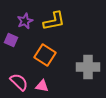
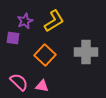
yellow L-shape: rotated 20 degrees counterclockwise
purple square: moved 2 px right, 2 px up; rotated 16 degrees counterclockwise
orange square: rotated 10 degrees clockwise
gray cross: moved 2 px left, 15 px up
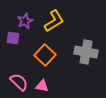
gray cross: rotated 10 degrees clockwise
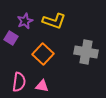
yellow L-shape: rotated 50 degrees clockwise
purple square: moved 2 px left; rotated 24 degrees clockwise
orange square: moved 2 px left, 1 px up
pink semicircle: rotated 54 degrees clockwise
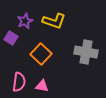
orange square: moved 2 px left
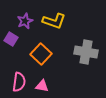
purple square: moved 1 px down
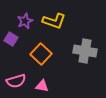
gray cross: moved 1 px left, 1 px up
pink semicircle: moved 3 px left, 1 px up; rotated 66 degrees clockwise
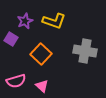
pink triangle: rotated 32 degrees clockwise
